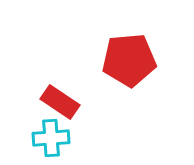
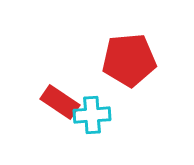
cyan cross: moved 41 px right, 23 px up
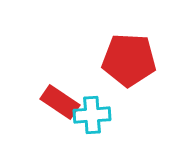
red pentagon: rotated 8 degrees clockwise
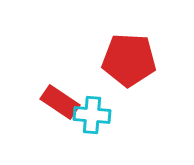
cyan cross: rotated 9 degrees clockwise
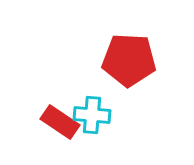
red rectangle: moved 20 px down
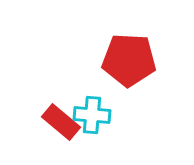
red rectangle: moved 1 px right; rotated 6 degrees clockwise
